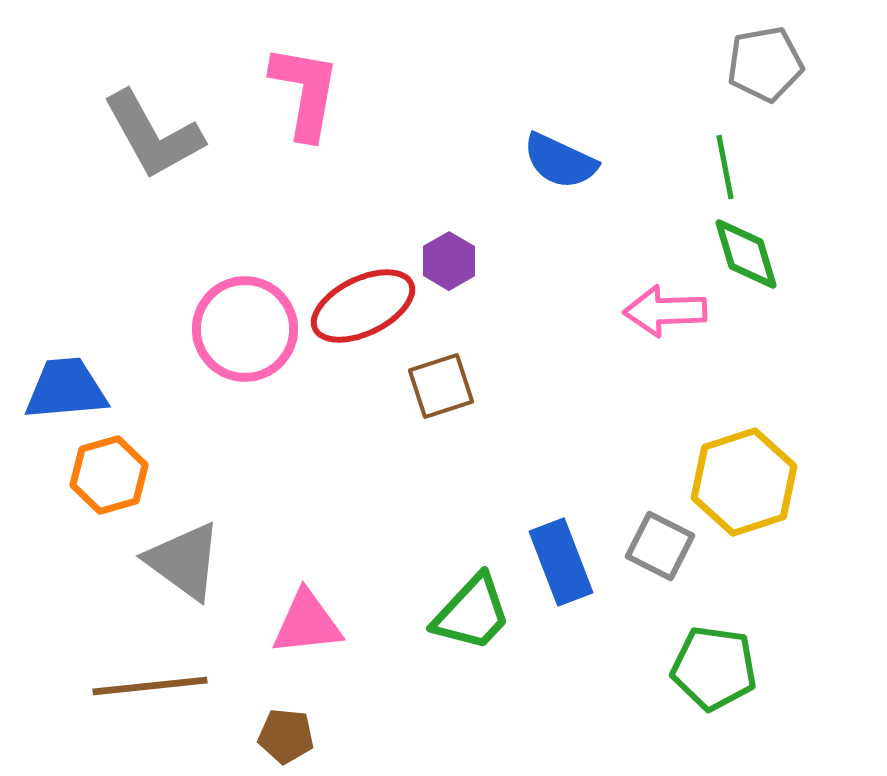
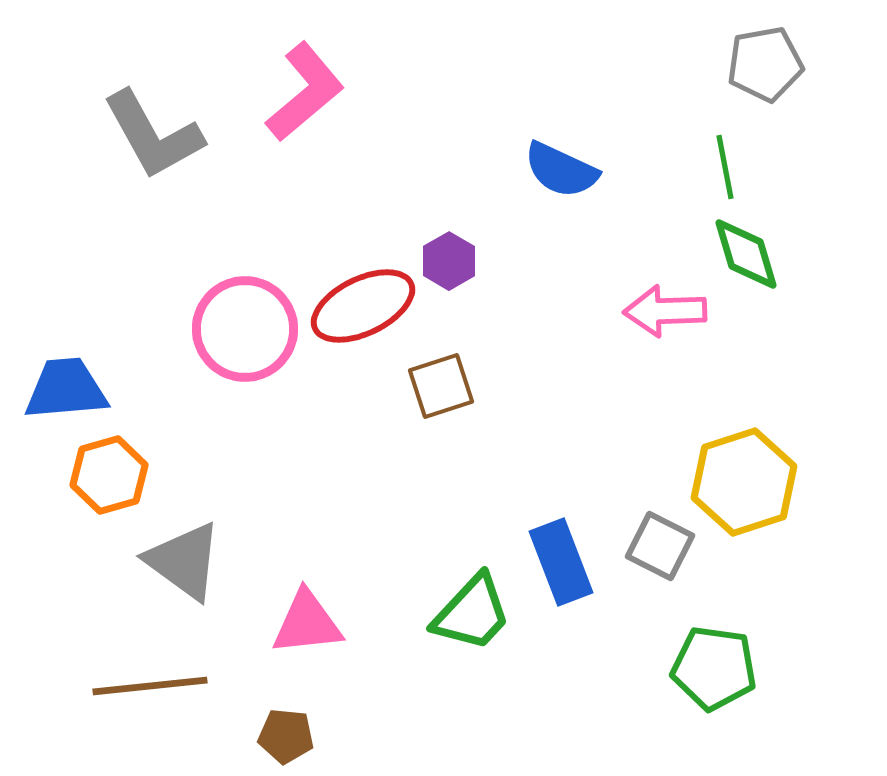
pink L-shape: rotated 40 degrees clockwise
blue semicircle: moved 1 px right, 9 px down
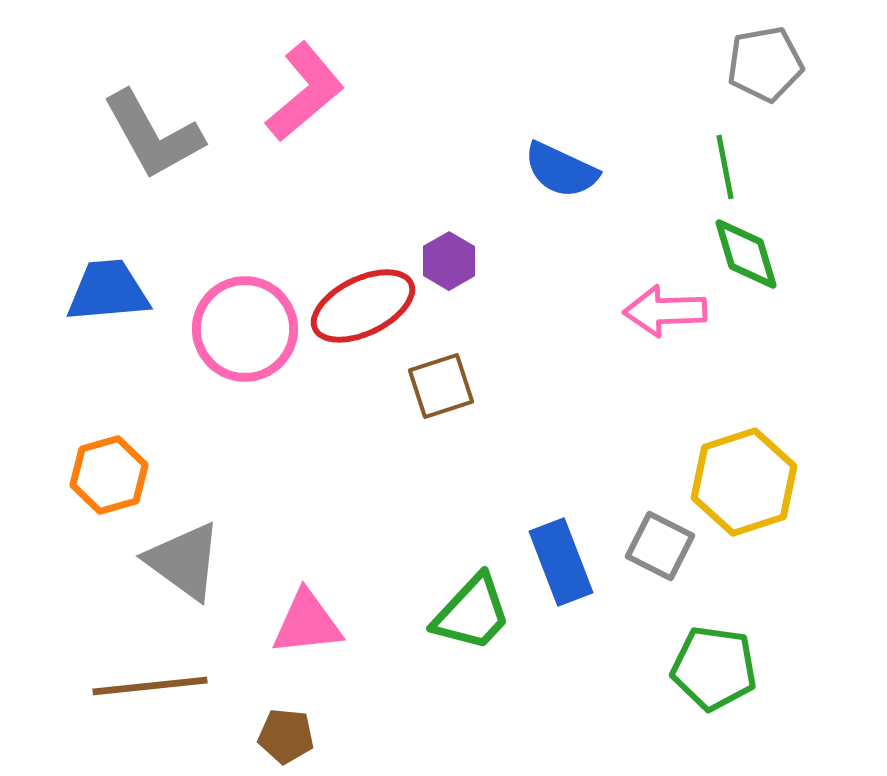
blue trapezoid: moved 42 px right, 98 px up
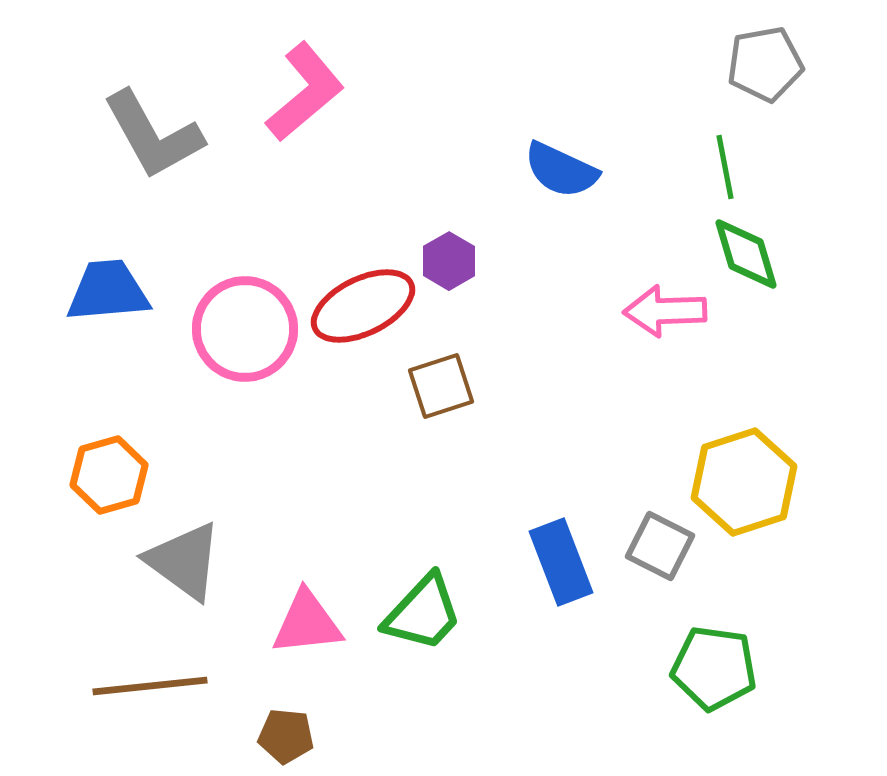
green trapezoid: moved 49 px left
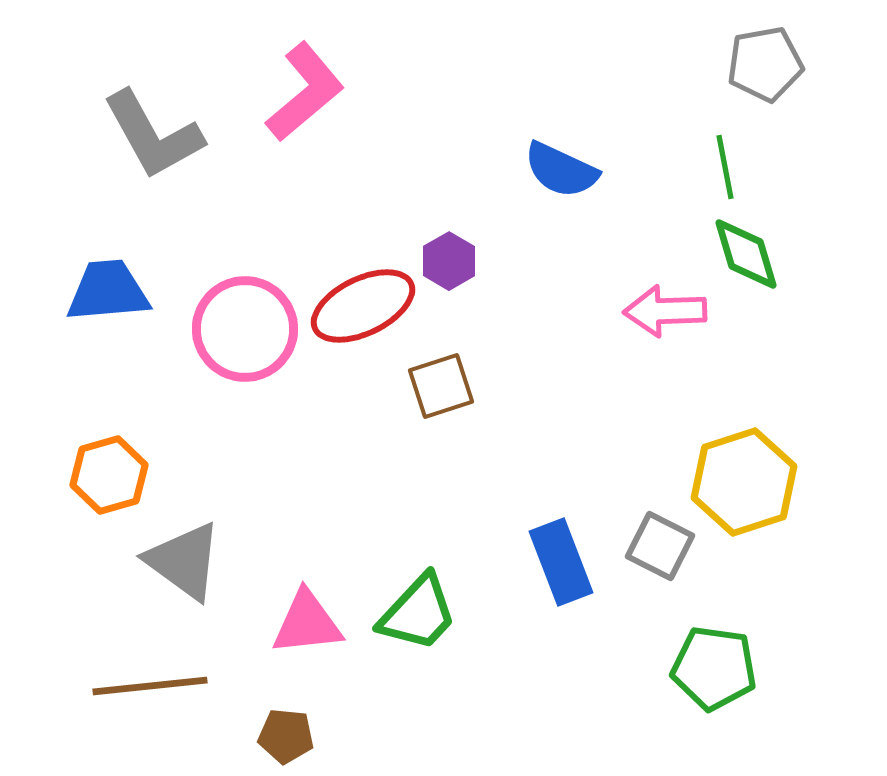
green trapezoid: moved 5 px left
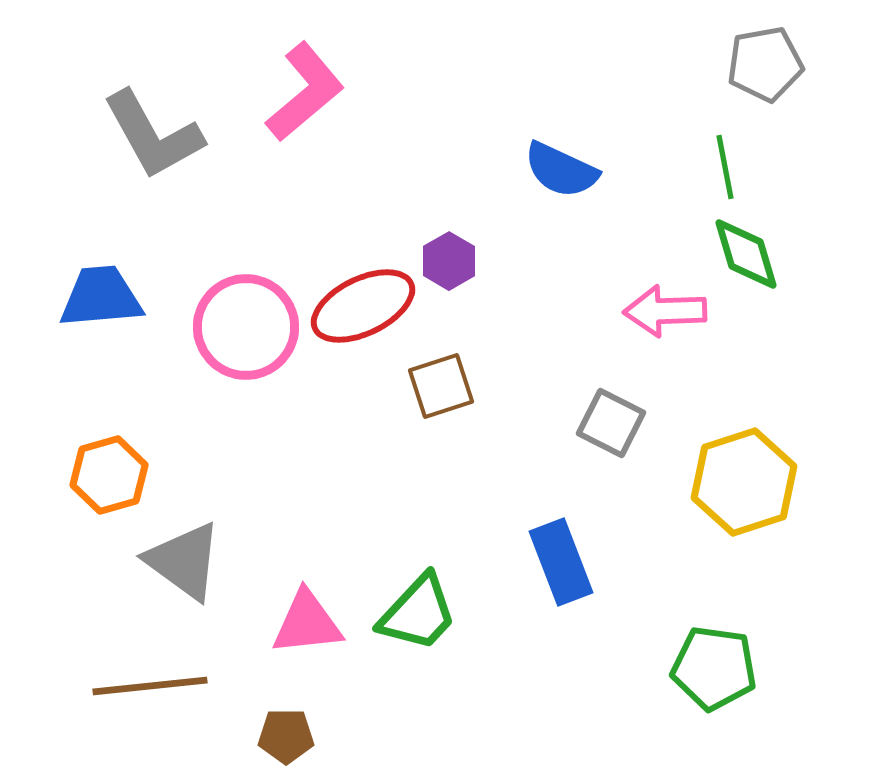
blue trapezoid: moved 7 px left, 6 px down
pink circle: moved 1 px right, 2 px up
gray square: moved 49 px left, 123 px up
brown pentagon: rotated 6 degrees counterclockwise
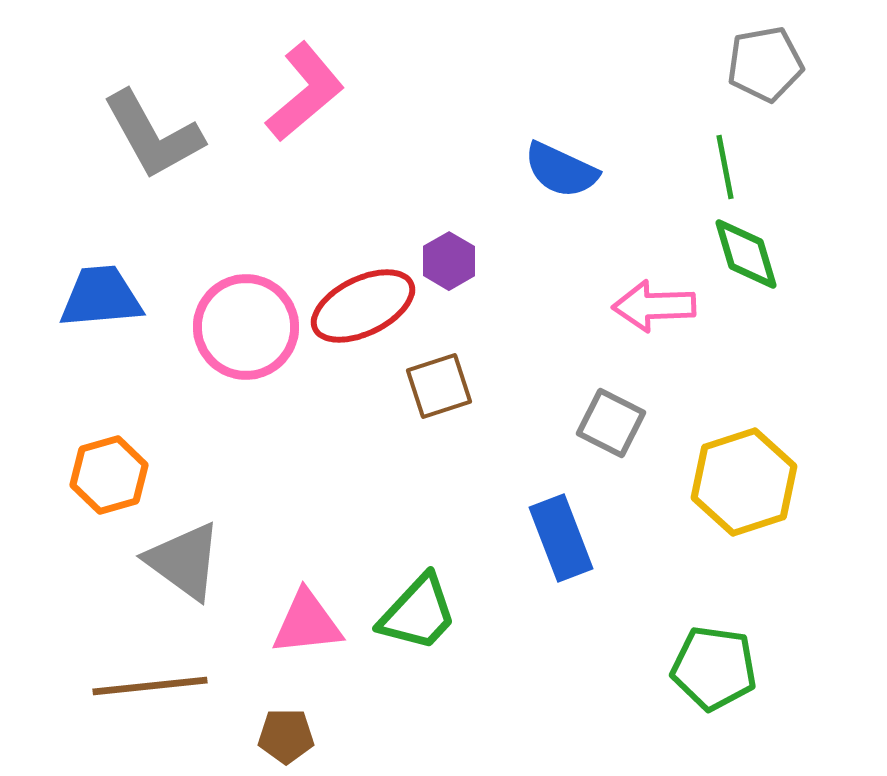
pink arrow: moved 11 px left, 5 px up
brown square: moved 2 px left
blue rectangle: moved 24 px up
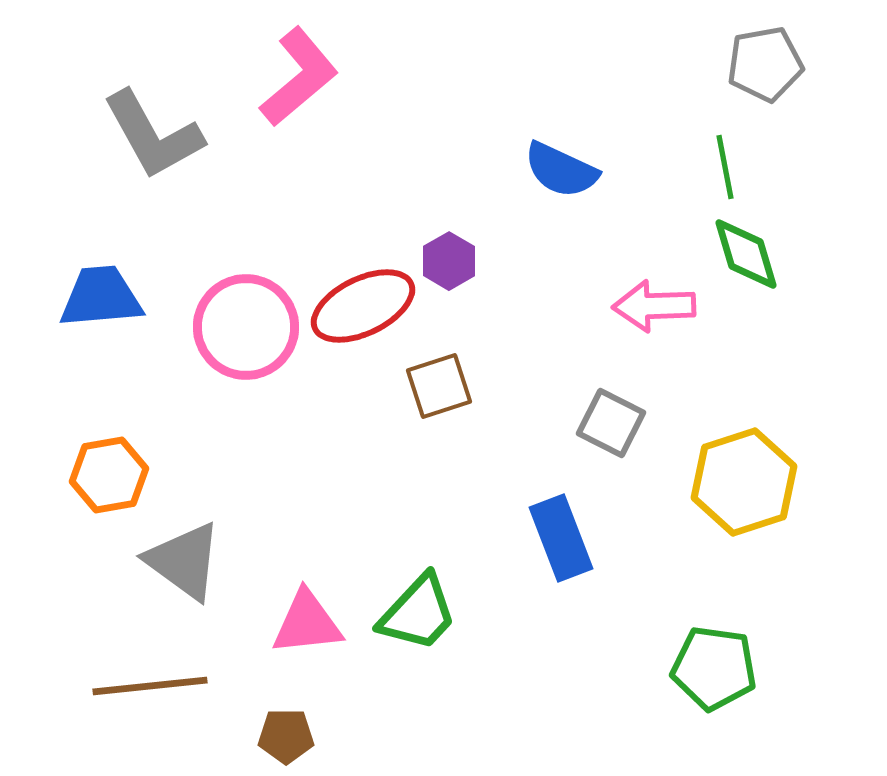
pink L-shape: moved 6 px left, 15 px up
orange hexagon: rotated 6 degrees clockwise
